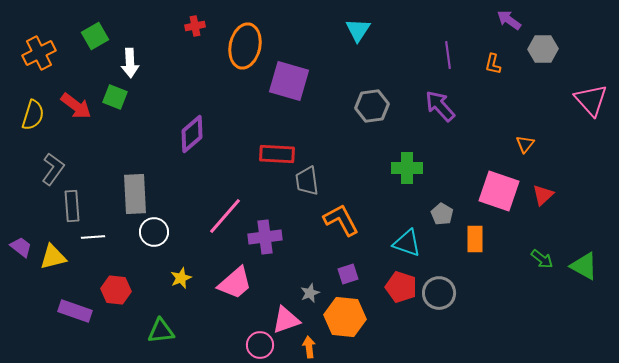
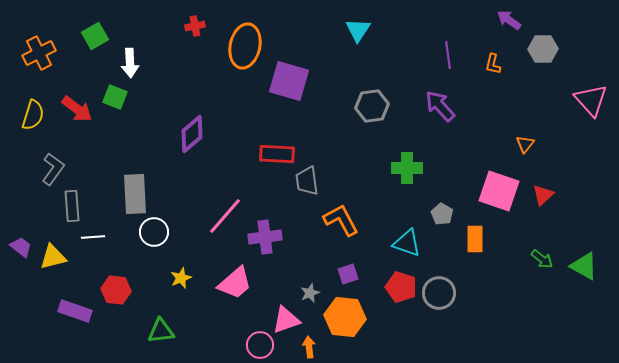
red arrow at (76, 106): moved 1 px right, 3 px down
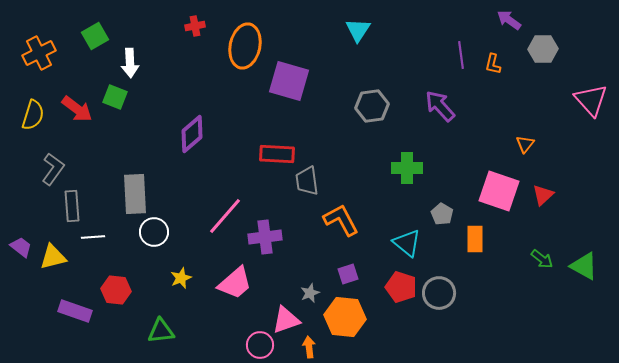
purple line at (448, 55): moved 13 px right
cyan triangle at (407, 243): rotated 20 degrees clockwise
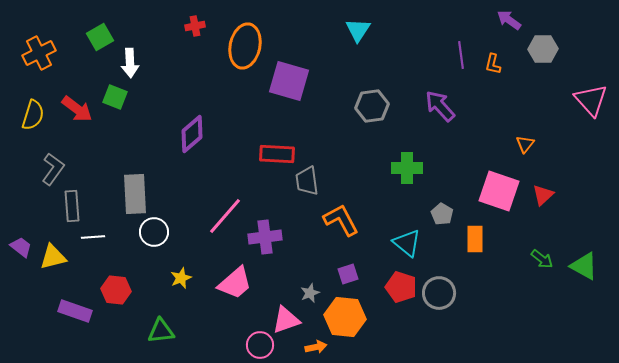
green square at (95, 36): moved 5 px right, 1 px down
orange arrow at (309, 347): moved 7 px right; rotated 85 degrees clockwise
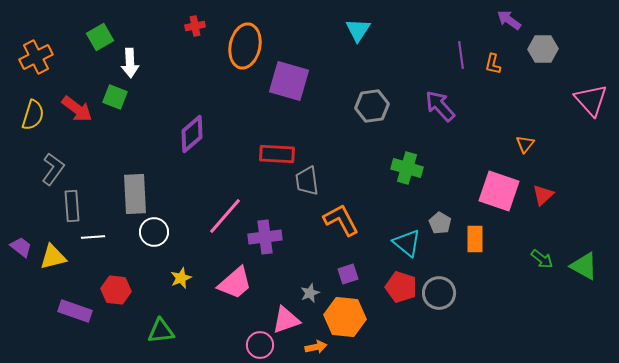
orange cross at (39, 53): moved 3 px left, 4 px down
green cross at (407, 168): rotated 16 degrees clockwise
gray pentagon at (442, 214): moved 2 px left, 9 px down
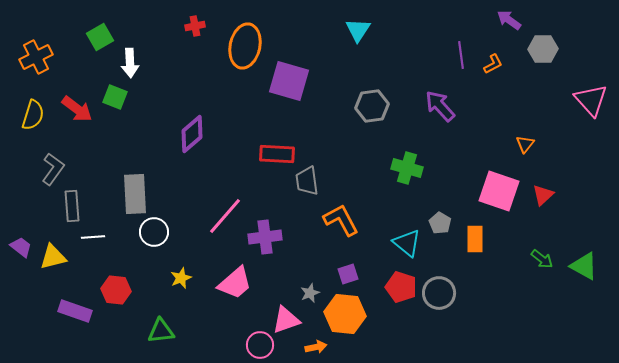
orange L-shape at (493, 64): rotated 130 degrees counterclockwise
orange hexagon at (345, 317): moved 3 px up
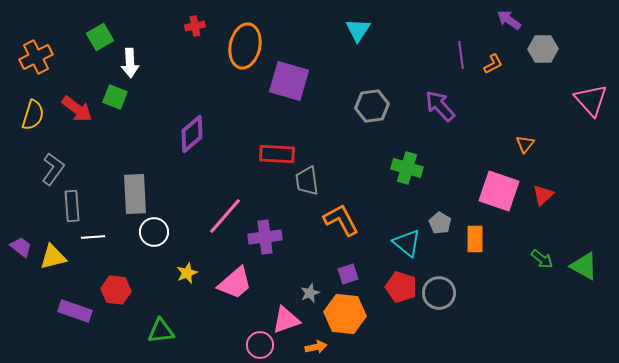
yellow star at (181, 278): moved 6 px right, 5 px up
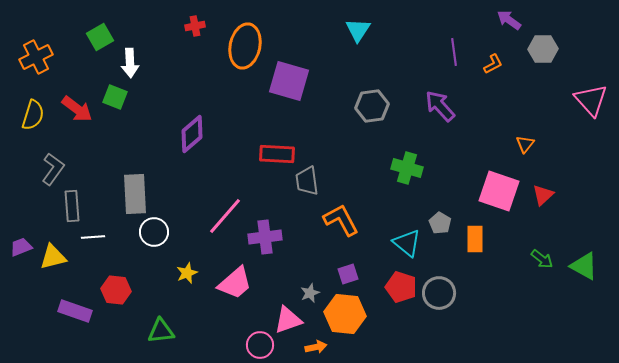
purple line at (461, 55): moved 7 px left, 3 px up
purple trapezoid at (21, 247): rotated 60 degrees counterclockwise
pink triangle at (286, 320): moved 2 px right
